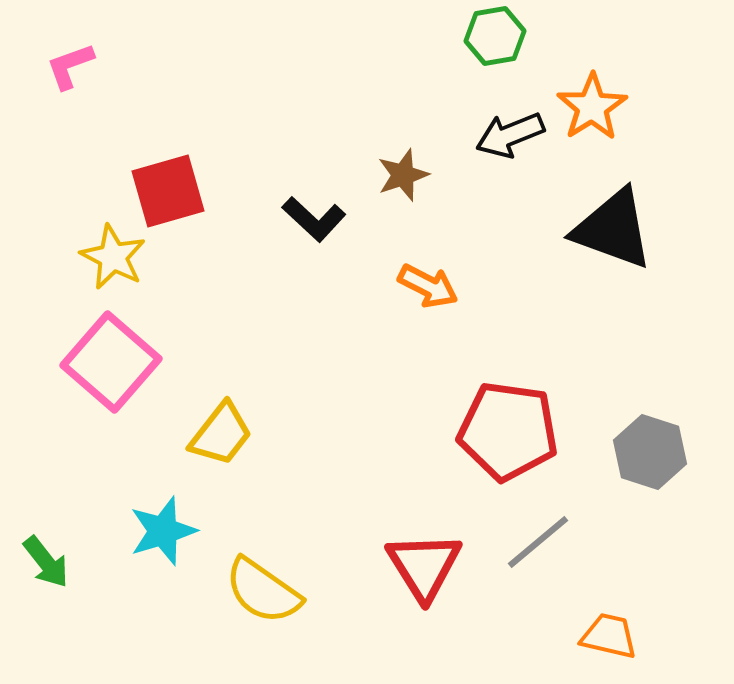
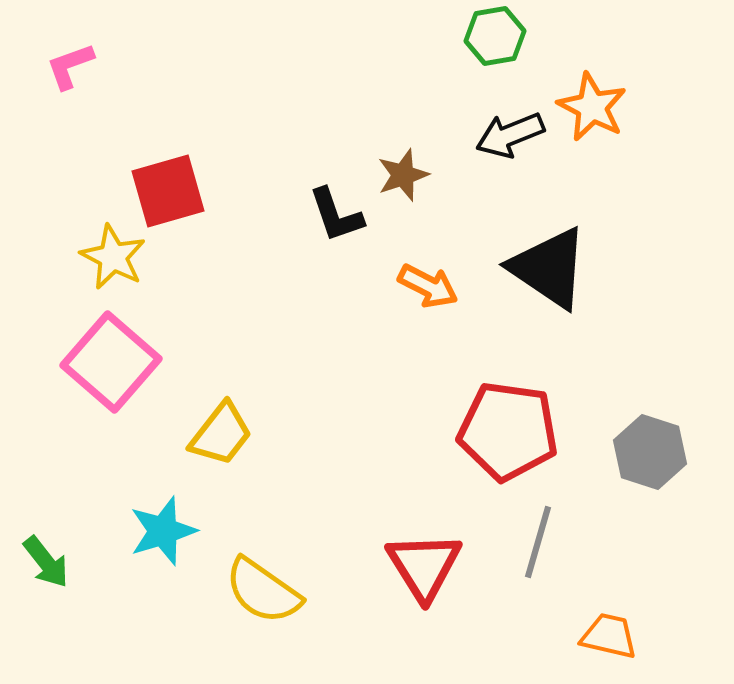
orange star: rotated 12 degrees counterclockwise
black L-shape: moved 22 px right, 4 px up; rotated 28 degrees clockwise
black triangle: moved 64 px left, 39 px down; rotated 14 degrees clockwise
gray line: rotated 34 degrees counterclockwise
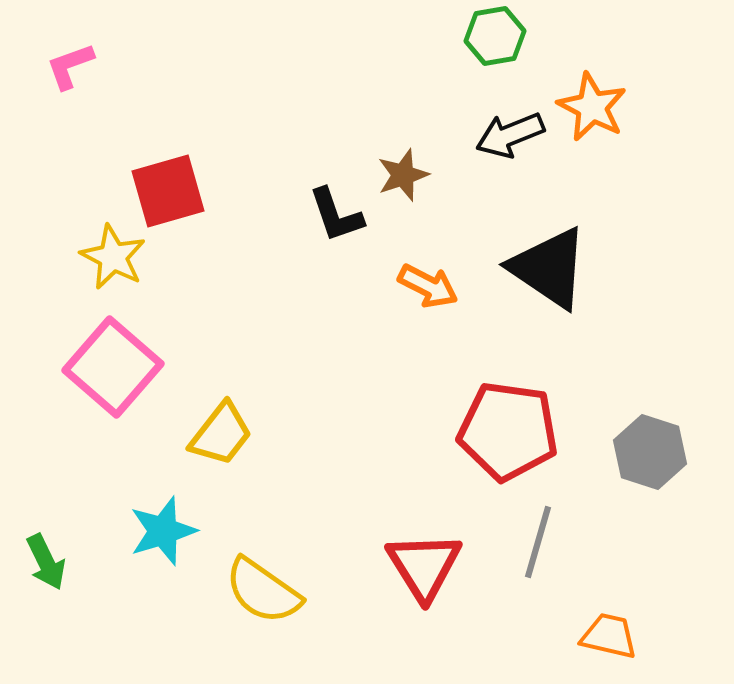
pink square: moved 2 px right, 5 px down
green arrow: rotated 12 degrees clockwise
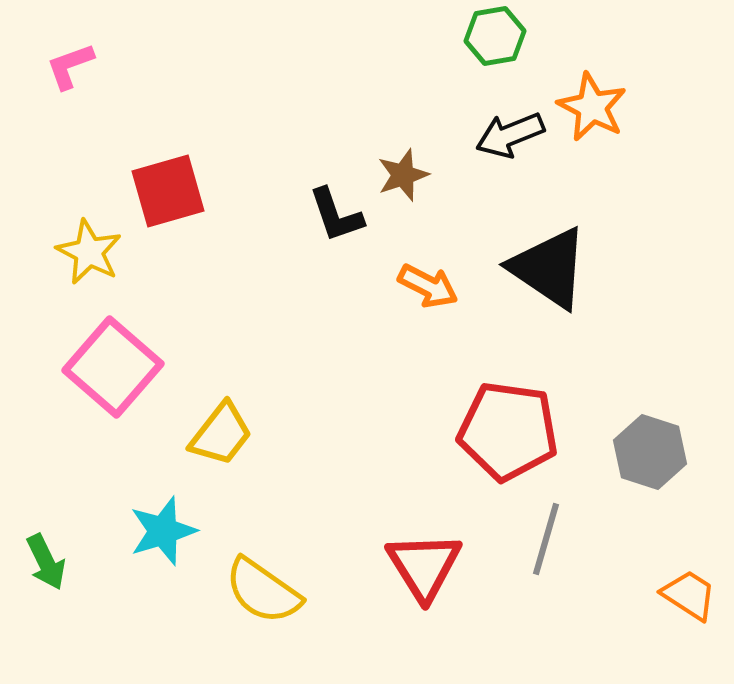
yellow star: moved 24 px left, 5 px up
gray line: moved 8 px right, 3 px up
orange trapezoid: moved 80 px right, 41 px up; rotated 20 degrees clockwise
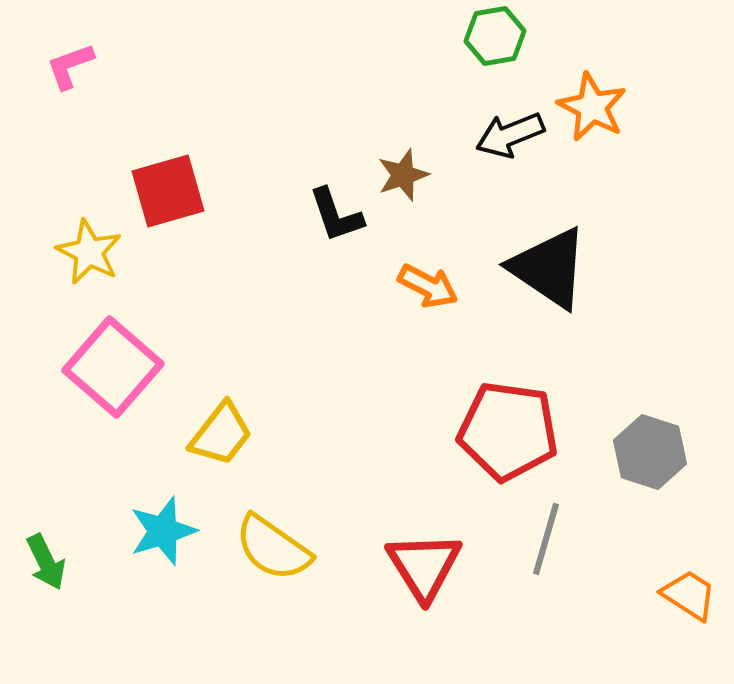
yellow semicircle: moved 10 px right, 43 px up
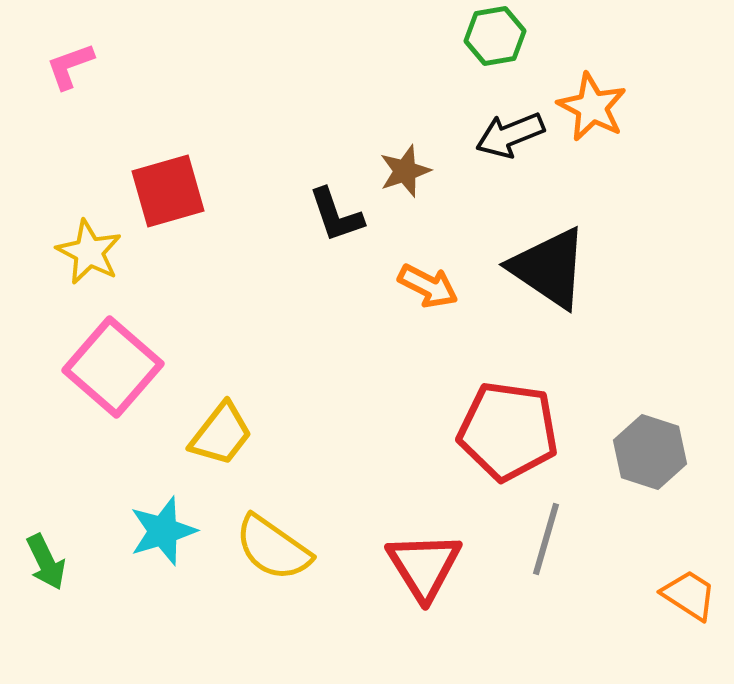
brown star: moved 2 px right, 4 px up
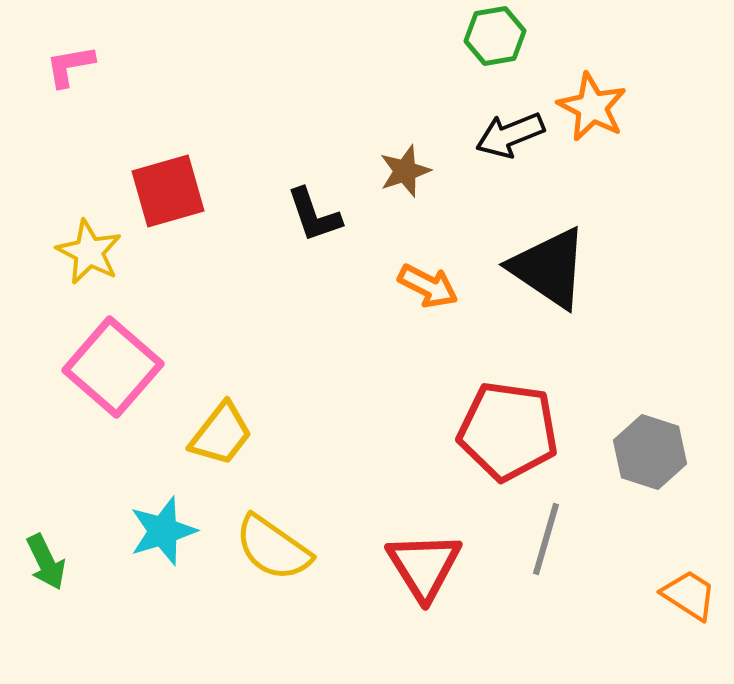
pink L-shape: rotated 10 degrees clockwise
black L-shape: moved 22 px left
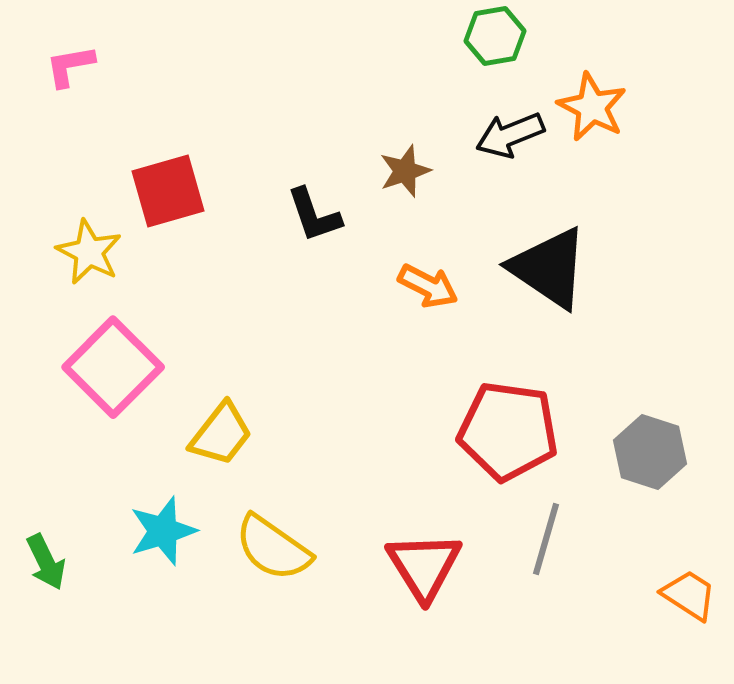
pink square: rotated 4 degrees clockwise
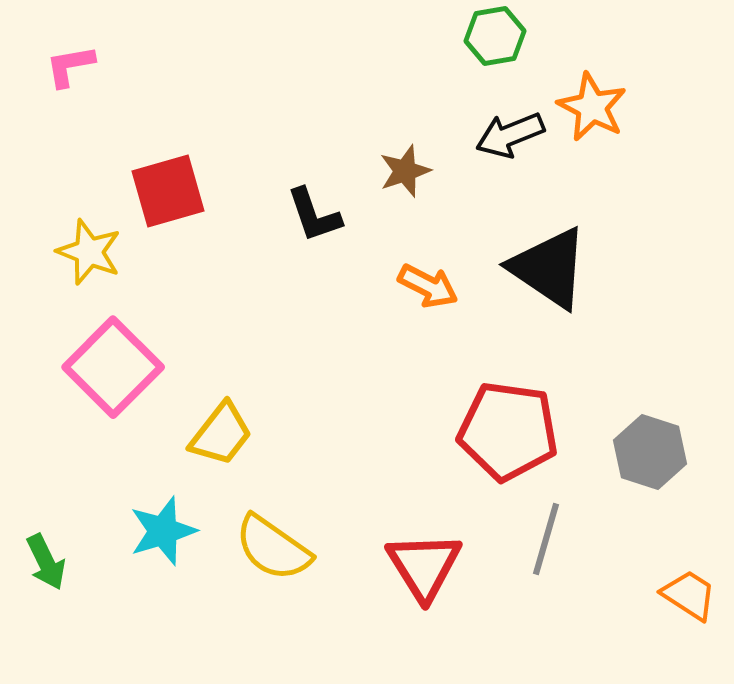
yellow star: rotated 6 degrees counterclockwise
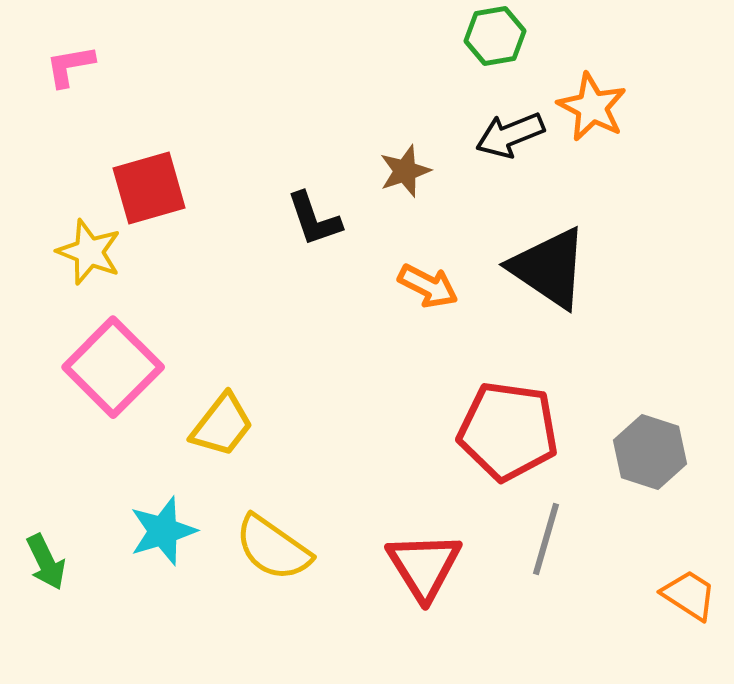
red square: moved 19 px left, 3 px up
black L-shape: moved 4 px down
yellow trapezoid: moved 1 px right, 9 px up
